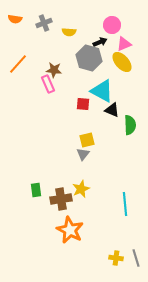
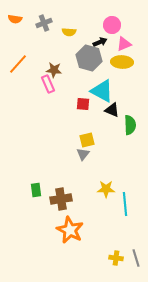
yellow ellipse: rotated 45 degrees counterclockwise
yellow star: moved 25 px right; rotated 24 degrees clockwise
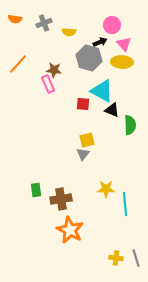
pink triangle: rotated 49 degrees counterclockwise
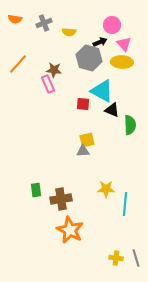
gray triangle: moved 3 px up; rotated 48 degrees clockwise
cyan line: rotated 10 degrees clockwise
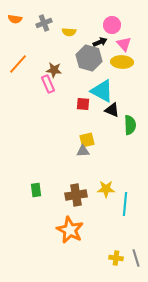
brown cross: moved 15 px right, 4 px up
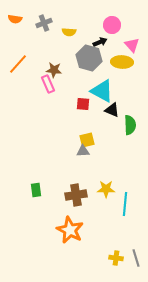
pink triangle: moved 8 px right, 1 px down
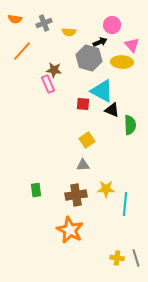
orange line: moved 4 px right, 13 px up
yellow square: rotated 21 degrees counterclockwise
gray triangle: moved 14 px down
yellow cross: moved 1 px right
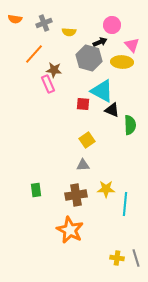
orange line: moved 12 px right, 3 px down
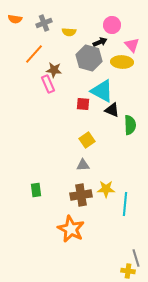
brown cross: moved 5 px right
orange star: moved 1 px right, 1 px up
yellow cross: moved 11 px right, 13 px down
